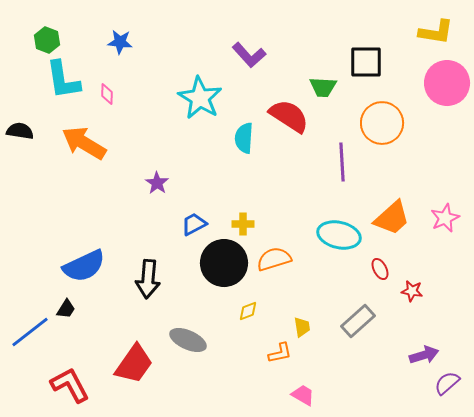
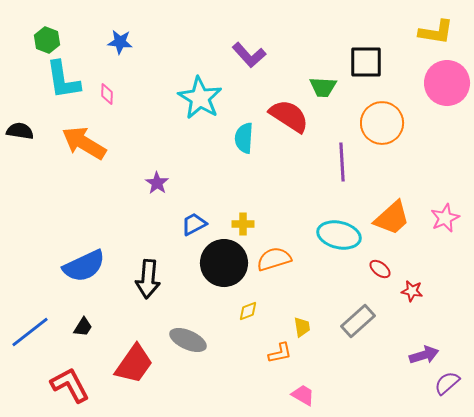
red ellipse: rotated 25 degrees counterclockwise
black trapezoid: moved 17 px right, 18 px down
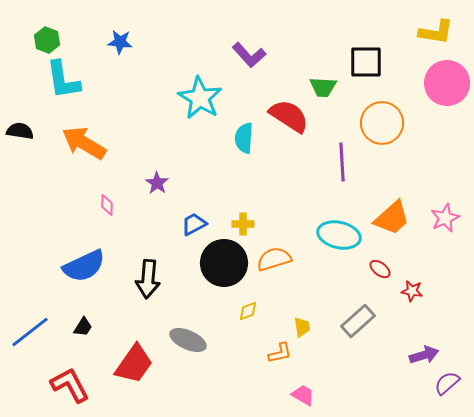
pink diamond: moved 111 px down
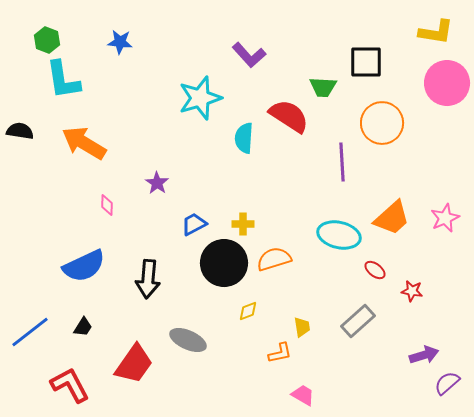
cyan star: rotated 24 degrees clockwise
red ellipse: moved 5 px left, 1 px down
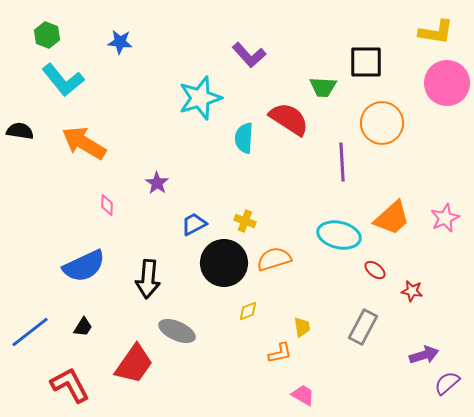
green hexagon: moved 5 px up
cyan L-shape: rotated 30 degrees counterclockwise
red semicircle: moved 3 px down
yellow cross: moved 2 px right, 3 px up; rotated 20 degrees clockwise
gray rectangle: moved 5 px right, 6 px down; rotated 20 degrees counterclockwise
gray ellipse: moved 11 px left, 9 px up
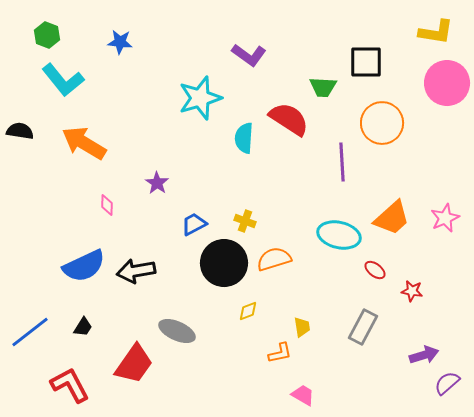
purple L-shape: rotated 12 degrees counterclockwise
black arrow: moved 12 px left, 8 px up; rotated 75 degrees clockwise
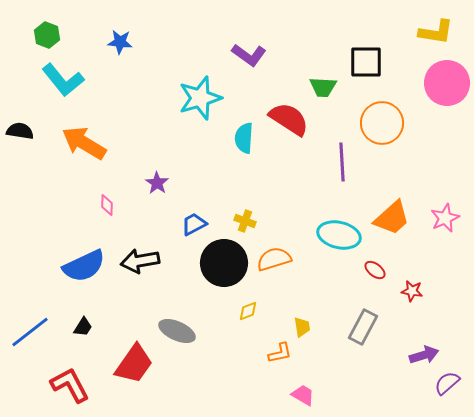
black arrow: moved 4 px right, 10 px up
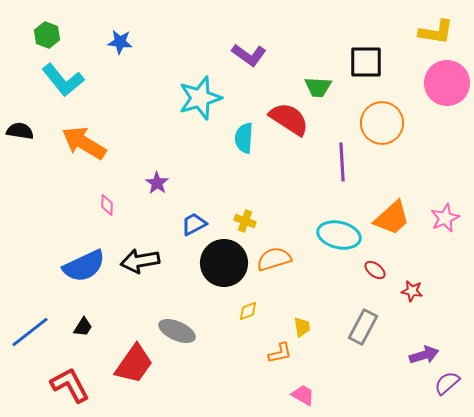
green trapezoid: moved 5 px left
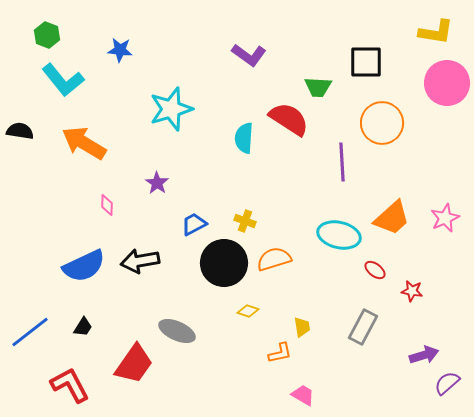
blue star: moved 8 px down
cyan star: moved 29 px left, 11 px down
yellow diamond: rotated 40 degrees clockwise
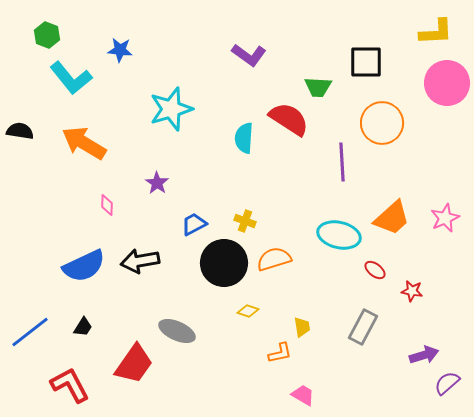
yellow L-shape: rotated 12 degrees counterclockwise
cyan L-shape: moved 8 px right, 2 px up
